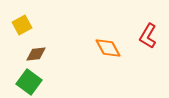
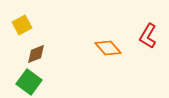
orange diamond: rotated 12 degrees counterclockwise
brown diamond: rotated 15 degrees counterclockwise
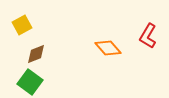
green square: moved 1 px right
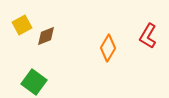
orange diamond: rotated 72 degrees clockwise
brown diamond: moved 10 px right, 18 px up
green square: moved 4 px right
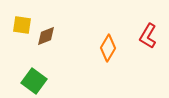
yellow square: rotated 36 degrees clockwise
green square: moved 1 px up
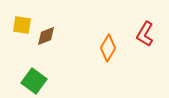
red L-shape: moved 3 px left, 2 px up
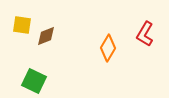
green square: rotated 10 degrees counterclockwise
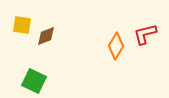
red L-shape: rotated 45 degrees clockwise
orange diamond: moved 8 px right, 2 px up
